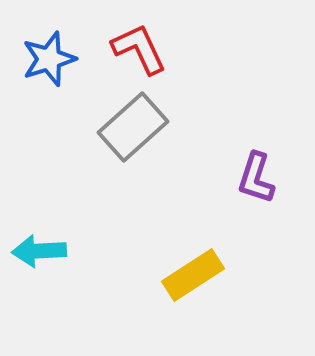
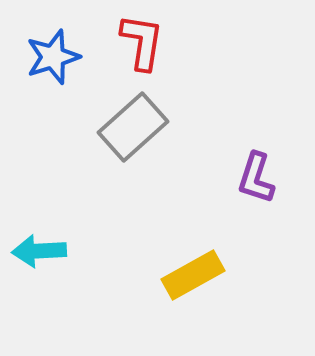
red L-shape: moved 3 px right, 7 px up; rotated 34 degrees clockwise
blue star: moved 4 px right, 2 px up
yellow rectangle: rotated 4 degrees clockwise
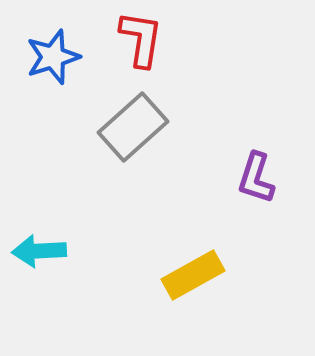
red L-shape: moved 1 px left, 3 px up
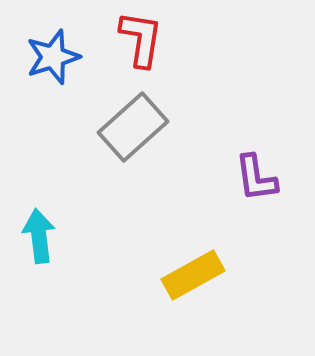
purple L-shape: rotated 26 degrees counterclockwise
cyan arrow: moved 15 px up; rotated 86 degrees clockwise
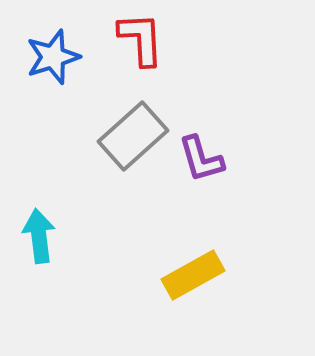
red L-shape: rotated 12 degrees counterclockwise
gray rectangle: moved 9 px down
purple L-shape: moved 55 px left, 19 px up; rotated 8 degrees counterclockwise
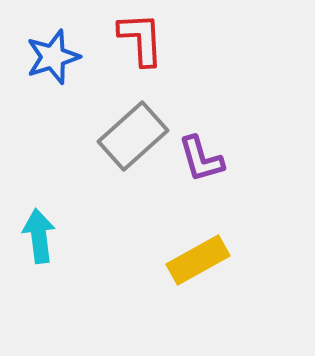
yellow rectangle: moved 5 px right, 15 px up
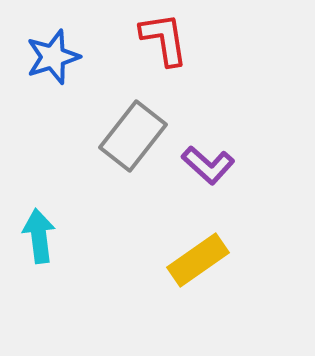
red L-shape: moved 23 px right; rotated 6 degrees counterclockwise
gray rectangle: rotated 10 degrees counterclockwise
purple L-shape: moved 7 px right, 6 px down; rotated 32 degrees counterclockwise
yellow rectangle: rotated 6 degrees counterclockwise
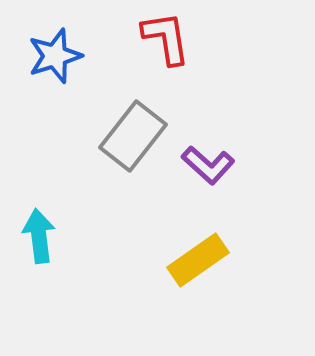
red L-shape: moved 2 px right, 1 px up
blue star: moved 2 px right, 1 px up
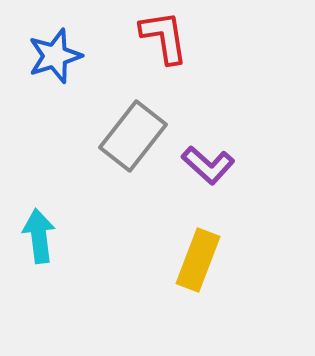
red L-shape: moved 2 px left, 1 px up
yellow rectangle: rotated 34 degrees counterclockwise
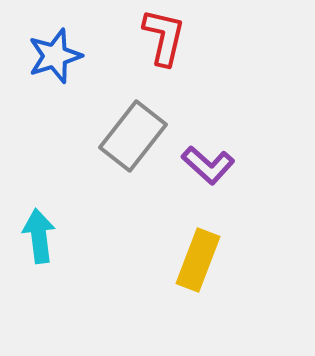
red L-shape: rotated 22 degrees clockwise
